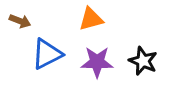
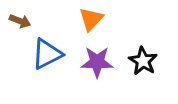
orange triangle: rotated 32 degrees counterclockwise
black star: rotated 8 degrees clockwise
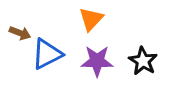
brown arrow: moved 12 px down
purple star: moved 1 px up
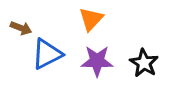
brown arrow: moved 1 px right, 5 px up
black star: moved 1 px right, 2 px down
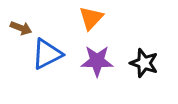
orange triangle: moved 1 px up
black star: rotated 12 degrees counterclockwise
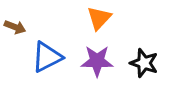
orange triangle: moved 8 px right
brown arrow: moved 6 px left, 1 px up
blue triangle: moved 3 px down
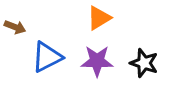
orange triangle: rotated 16 degrees clockwise
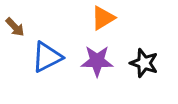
orange triangle: moved 4 px right
brown arrow: rotated 25 degrees clockwise
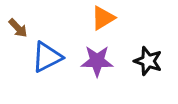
brown arrow: moved 3 px right, 1 px down
black star: moved 4 px right, 2 px up
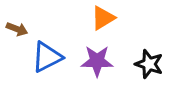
brown arrow: moved 1 px left, 1 px down; rotated 25 degrees counterclockwise
black star: moved 1 px right, 3 px down
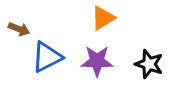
brown arrow: moved 2 px right
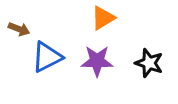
black star: moved 1 px up
